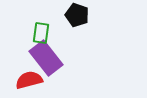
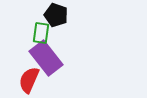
black pentagon: moved 21 px left
red semicircle: rotated 52 degrees counterclockwise
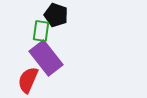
green rectangle: moved 2 px up
red semicircle: moved 1 px left
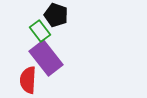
green rectangle: moved 1 px left; rotated 45 degrees counterclockwise
red semicircle: rotated 20 degrees counterclockwise
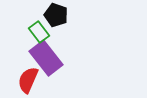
green rectangle: moved 1 px left, 1 px down
red semicircle: rotated 20 degrees clockwise
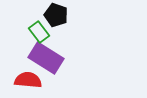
purple rectangle: rotated 20 degrees counterclockwise
red semicircle: rotated 72 degrees clockwise
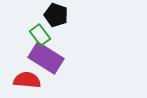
green rectangle: moved 1 px right, 3 px down
red semicircle: moved 1 px left
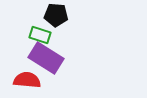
black pentagon: rotated 15 degrees counterclockwise
green rectangle: rotated 35 degrees counterclockwise
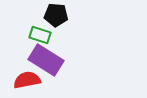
purple rectangle: moved 2 px down
red semicircle: rotated 16 degrees counterclockwise
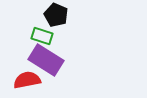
black pentagon: rotated 20 degrees clockwise
green rectangle: moved 2 px right, 1 px down
